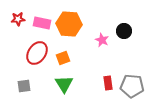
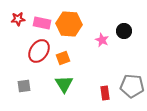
red ellipse: moved 2 px right, 2 px up
red rectangle: moved 3 px left, 10 px down
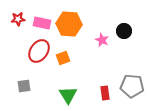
green triangle: moved 4 px right, 11 px down
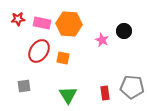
orange square: rotated 32 degrees clockwise
gray pentagon: moved 1 px down
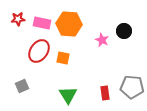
gray square: moved 2 px left; rotated 16 degrees counterclockwise
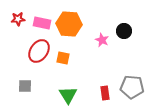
gray square: moved 3 px right; rotated 24 degrees clockwise
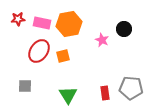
orange hexagon: rotated 15 degrees counterclockwise
black circle: moved 2 px up
orange square: moved 2 px up; rotated 24 degrees counterclockwise
gray pentagon: moved 1 px left, 1 px down
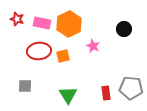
red star: moved 1 px left; rotated 24 degrees clockwise
orange hexagon: rotated 15 degrees counterclockwise
pink star: moved 9 px left, 6 px down
red ellipse: rotated 50 degrees clockwise
red rectangle: moved 1 px right
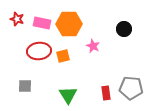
orange hexagon: rotated 25 degrees clockwise
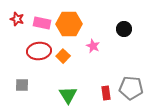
orange square: rotated 32 degrees counterclockwise
gray square: moved 3 px left, 1 px up
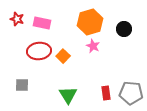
orange hexagon: moved 21 px right, 2 px up; rotated 15 degrees counterclockwise
gray pentagon: moved 5 px down
